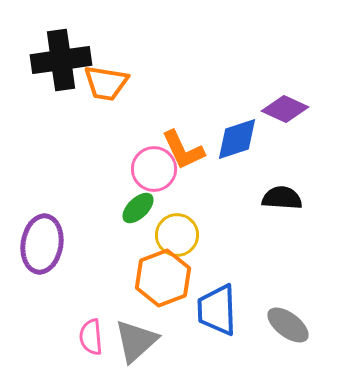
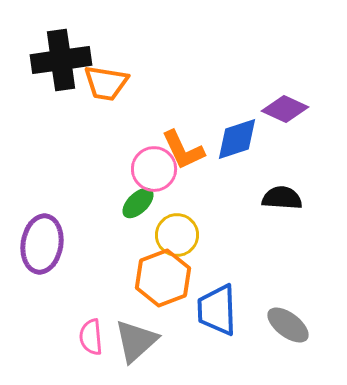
green ellipse: moved 5 px up
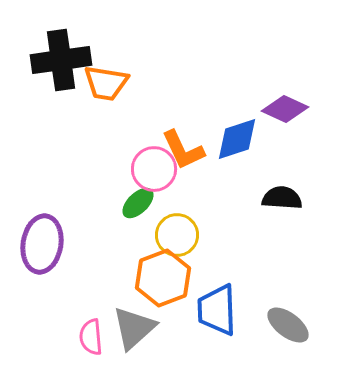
gray triangle: moved 2 px left, 13 px up
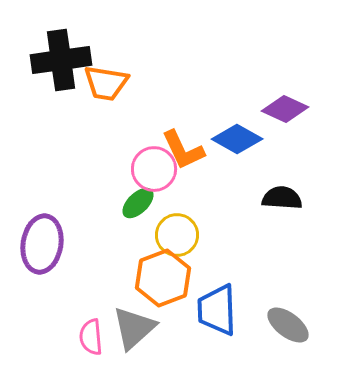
blue diamond: rotated 48 degrees clockwise
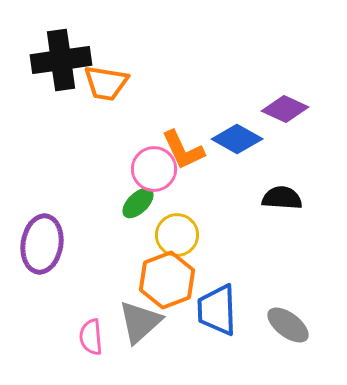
orange hexagon: moved 4 px right, 2 px down
gray triangle: moved 6 px right, 6 px up
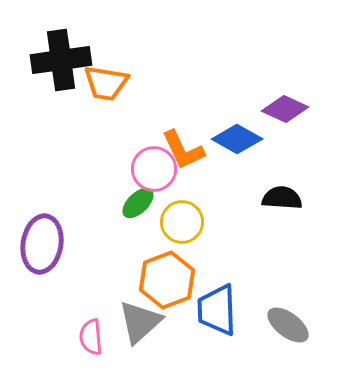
yellow circle: moved 5 px right, 13 px up
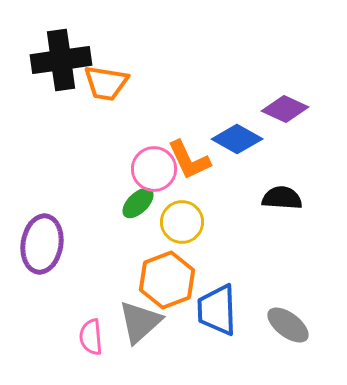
orange L-shape: moved 6 px right, 10 px down
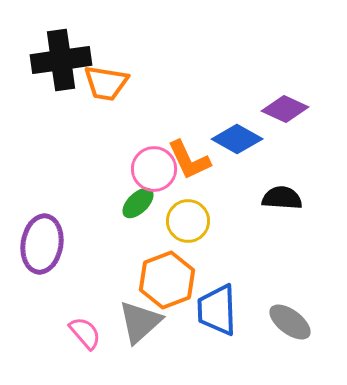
yellow circle: moved 6 px right, 1 px up
gray ellipse: moved 2 px right, 3 px up
pink semicircle: moved 6 px left, 4 px up; rotated 144 degrees clockwise
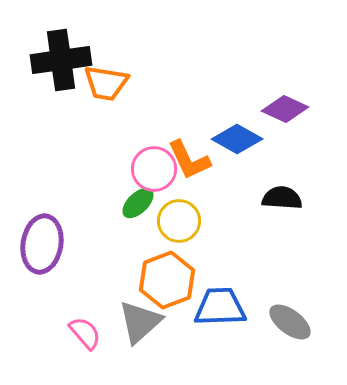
yellow circle: moved 9 px left
blue trapezoid: moved 3 px right, 3 px up; rotated 90 degrees clockwise
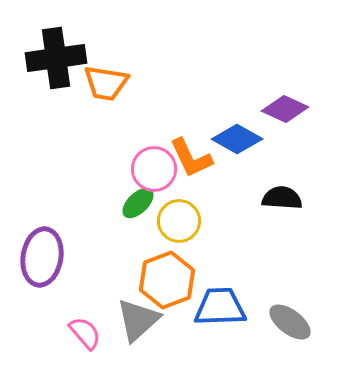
black cross: moved 5 px left, 2 px up
orange L-shape: moved 2 px right, 2 px up
purple ellipse: moved 13 px down
gray triangle: moved 2 px left, 2 px up
